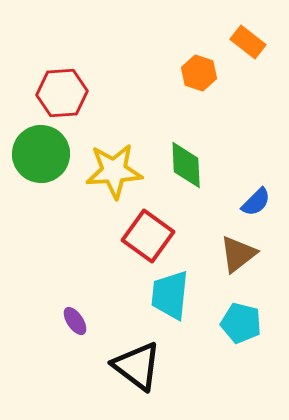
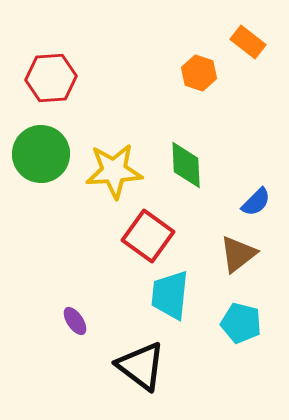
red hexagon: moved 11 px left, 15 px up
black triangle: moved 4 px right
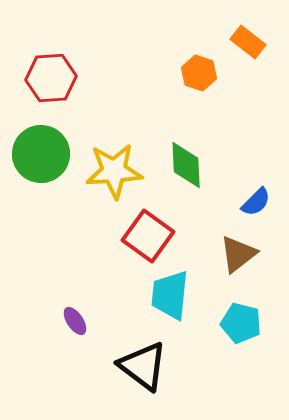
black triangle: moved 2 px right
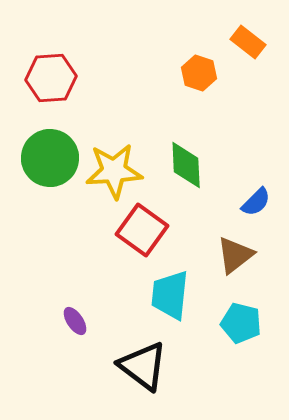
green circle: moved 9 px right, 4 px down
red square: moved 6 px left, 6 px up
brown triangle: moved 3 px left, 1 px down
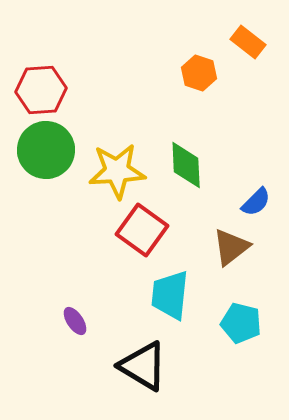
red hexagon: moved 10 px left, 12 px down
green circle: moved 4 px left, 8 px up
yellow star: moved 3 px right
brown triangle: moved 4 px left, 8 px up
black triangle: rotated 6 degrees counterclockwise
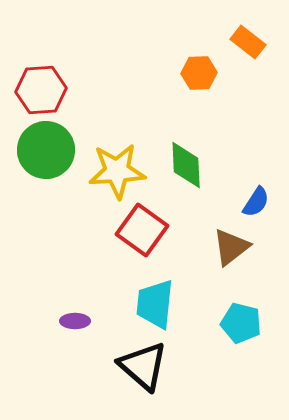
orange hexagon: rotated 20 degrees counterclockwise
blue semicircle: rotated 12 degrees counterclockwise
cyan trapezoid: moved 15 px left, 9 px down
purple ellipse: rotated 56 degrees counterclockwise
black triangle: rotated 10 degrees clockwise
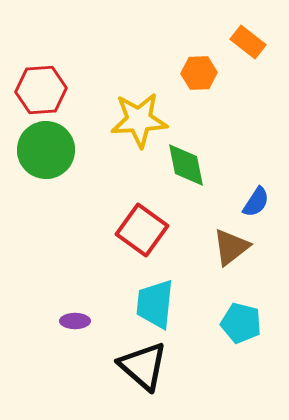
green diamond: rotated 9 degrees counterclockwise
yellow star: moved 22 px right, 51 px up
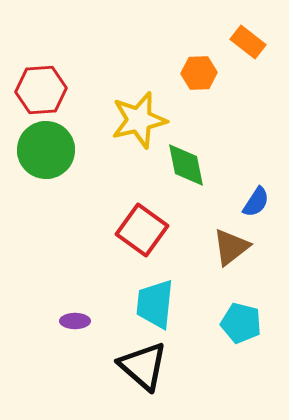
yellow star: rotated 10 degrees counterclockwise
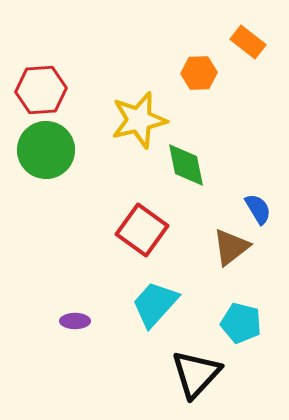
blue semicircle: moved 2 px right, 7 px down; rotated 64 degrees counterclockwise
cyan trapezoid: rotated 36 degrees clockwise
black triangle: moved 53 px right, 8 px down; rotated 32 degrees clockwise
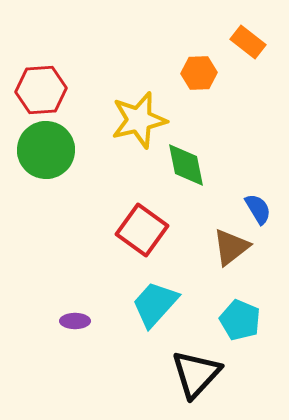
cyan pentagon: moved 1 px left, 3 px up; rotated 9 degrees clockwise
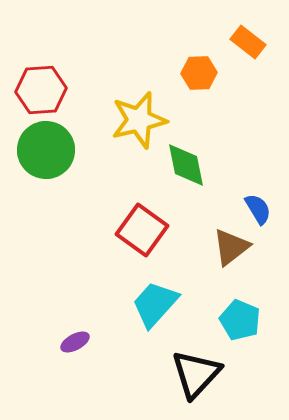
purple ellipse: moved 21 px down; rotated 28 degrees counterclockwise
